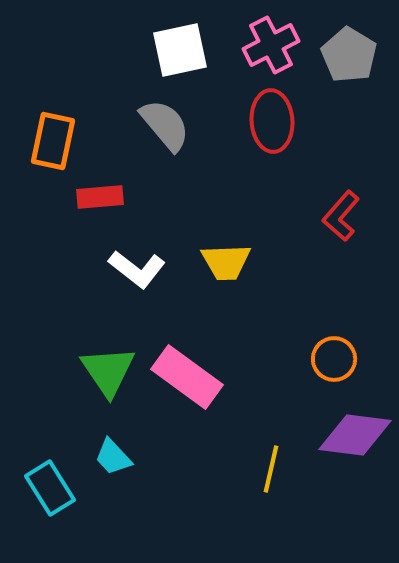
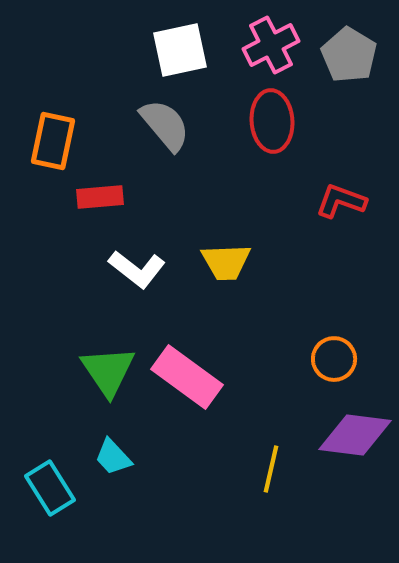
red L-shape: moved 15 px up; rotated 69 degrees clockwise
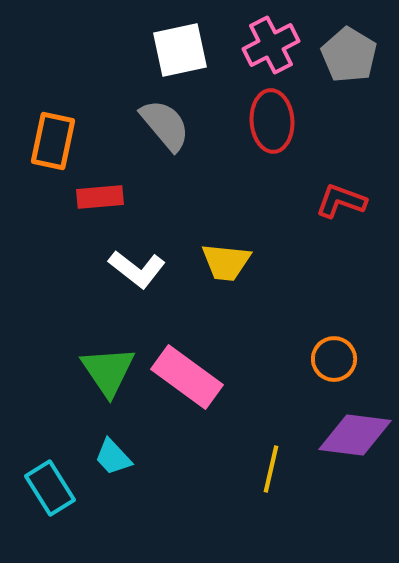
yellow trapezoid: rotated 8 degrees clockwise
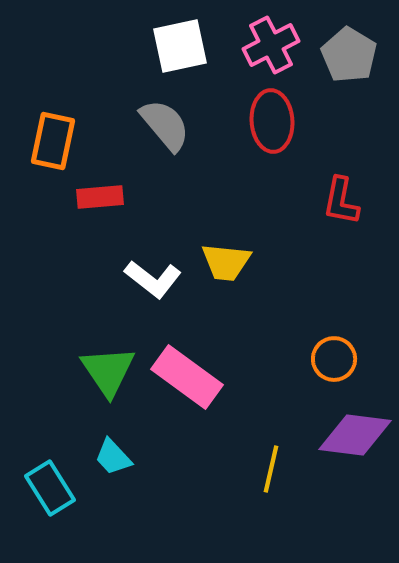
white square: moved 4 px up
red L-shape: rotated 99 degrees counterclockwise
white L-shape: moved 16 px right, 10 px down
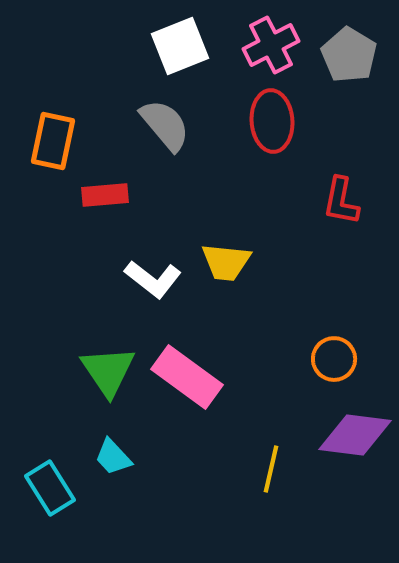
white square: rotated 10 degrees counterclockwise
red rectangle: moved 5 px right, 2 px up
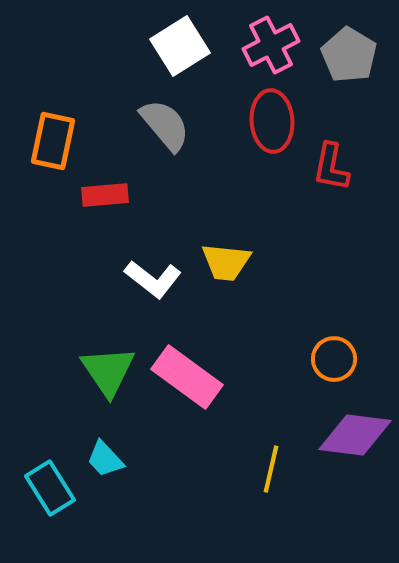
white square: rotated 10 degrees counterclockwise
red L-shape: moved 10 px left, 34 px up
cyan trapezoid: moved 8 px left, 2 px down
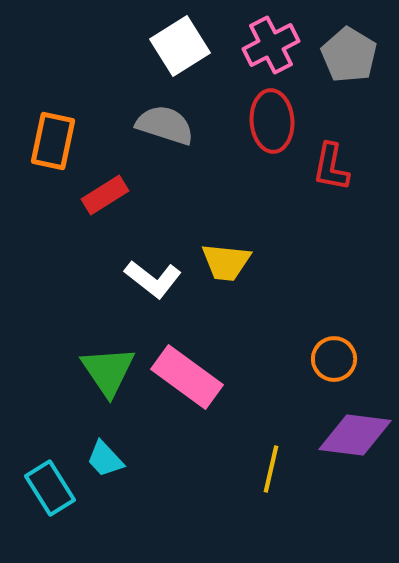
gray semicircle: rotated 32 degrees counterclockwise
red rectangle: rotated 27 degrees counterclockwise
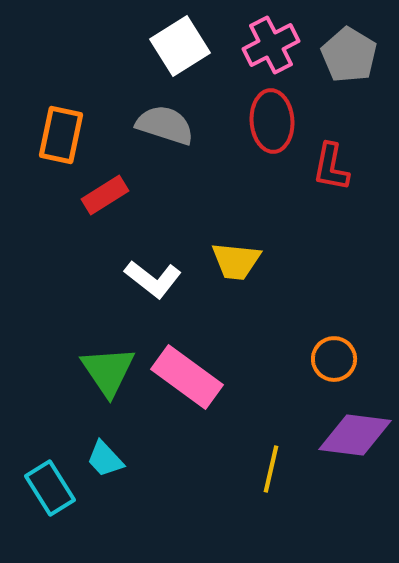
orange rectangle: moved 8 px right, 6 px up
yellow trapezoid: moved 10 px right, 1 px up
